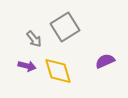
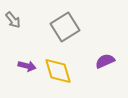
gray arrow: moved 21 px left, 19 px up
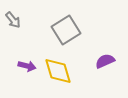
gray square: moved 1 px right, 3 px down
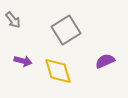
purple arrow: moved 4 px left, 5 px up
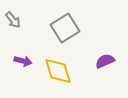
gray square: moved 1 px left, 2 px up
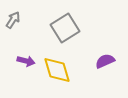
gray arrow: rotated 108 degrees counterclockwise
purple arrow: moved 3 px right
yellow diamond: moved 1 px left, 1 px up
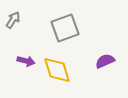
gray square: rotated 12 degrees clockwise
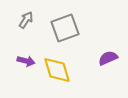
gray arrow: moved 13 px right
purple semicircle: moved 3 px right, 3 px up
